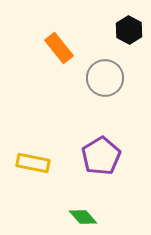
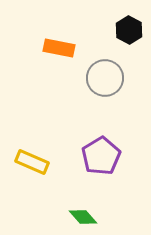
orange rectangle: rotated 40 degrees counterclockwise
yellow rectangle: moved 1 px left, 1 px up; rotated 12 degrees clockwise
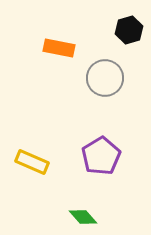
black hexagon: rotated 16 degrees clockwise
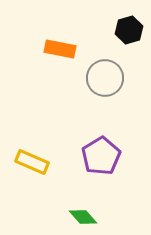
orange rectangle: moved 1 px right, 1 px down
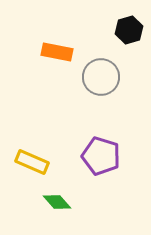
orange rectangle: moved 3 px left, 3 px down
gray circle: moved 4 px left, 1 px up
purple pentagon: rotated 24 degrees counterclockwise
green diamond: moved 26 px left, 15 px up
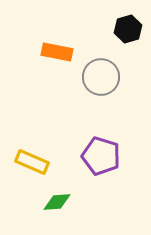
black hexagon: moved 1 px left, 1 px up
green diamond: rotated 52 degrees counterclockwise
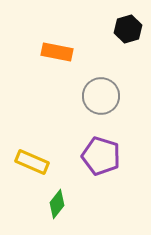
gray circle: moved 19 px down
green diamond: moved 2 px down; rotated 48 degrees counterclockwise
